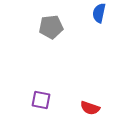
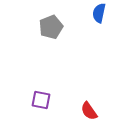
gray pentagon: rotated 15 degrees counterclockwise
red semicircle: moved 1 px left, 3 px down; rotated 36 degrees clockwise
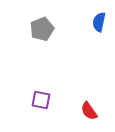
blue semicircle: moved 9 px down
gray pentagon: moved 9 px left, 2 px down
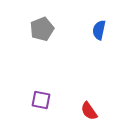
blue semicircle: moved 8 px down
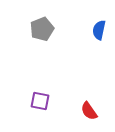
purple square: moved 1 px left, 1 px down
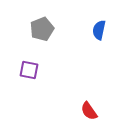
purple square: moved 11 px left, 31 px up
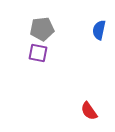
gray pentagon: rotated 15 degrees clockwise
purple square: moved 9 px right, 17 px up
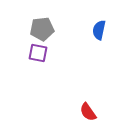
red semicircle: moved 1 px left, 1 px down
